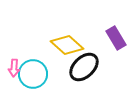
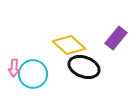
purple rectangle: rotated 70 degrees clockwise
yellow diamond: moved 2 px right
black ellipse: rotated 64 degrees clockwise
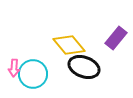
yellow diamond: rotated 8 degrees clockwise
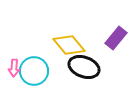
cyan circle: moved 1 px right, 3 px up
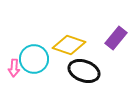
yellow diamond: rotated 32 degrees counterclockwise
black ellipse: moved 4 px down
cyan circle: moved 12 px up
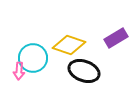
purple rectangle: rotated 20 degrees clockwise
cyan circle: moved 1 px left, 1 px up
pink arrow: moved 5 px right, 3 px down
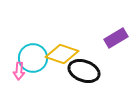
yellow diamond: moved 7 px left, 9 px down
